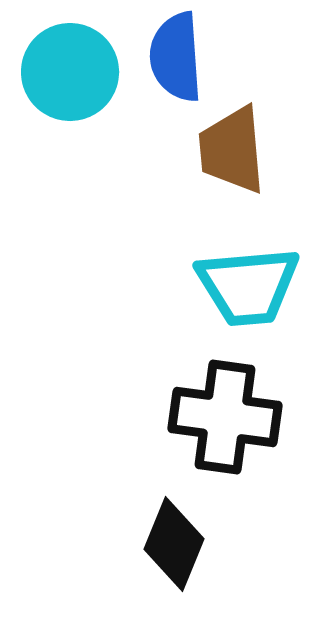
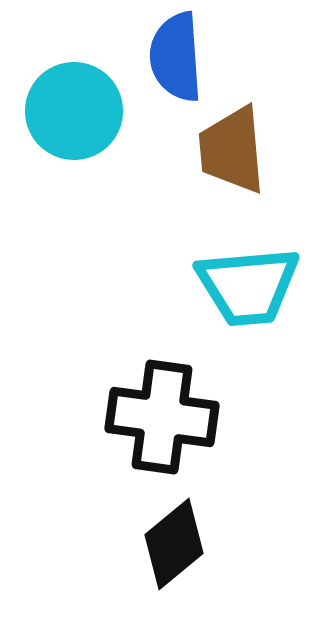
cyan circle: moved 4 px right, 39 px down
black cross: moved 63 px left
black diamond: rotated 28 degrees clockwise
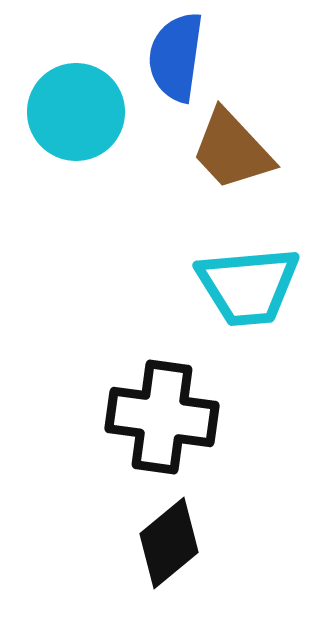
blue semicircle: rotated 12 degrees clockwise
cyan circle: moved 2 px right, 1 px down
brown trapezoid: rotated 38 degrees counterclockwise
black diamond: moved 5 px left, 1 px up
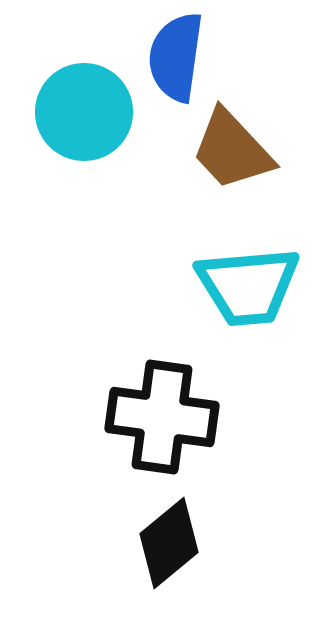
cyan circle: moved 8 px right
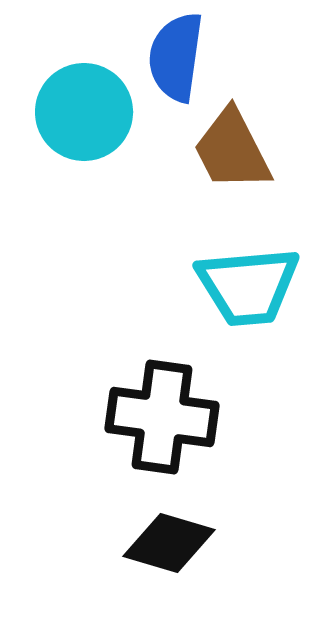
brown trapezoid: rotated 16 degrees clockwise
black diamond: rotated 56 degrees clockwise
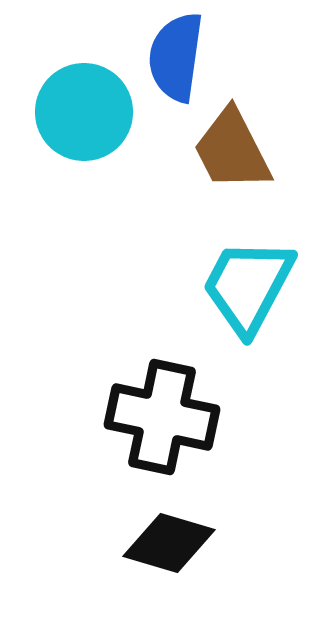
cyan trapezoid: rotated 123 degrees clockwise
black cross: rotated 4 degrees clockwise
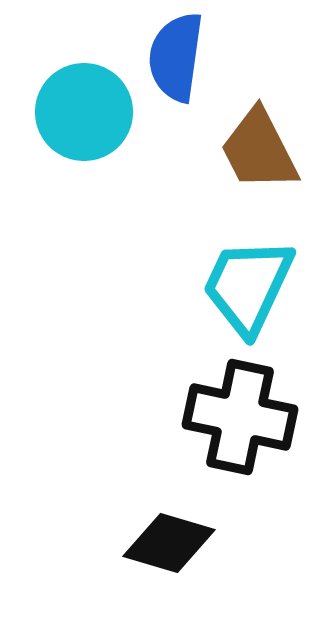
brown trapezoid: moved 27 px right
cyan trapezoid: rotated 3 degrees counterclockwise
black cross: moved 78 px right
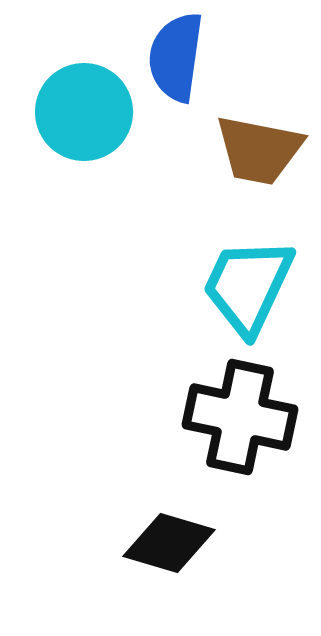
brown trapezoid: rotated 52 degrees counterclockwise
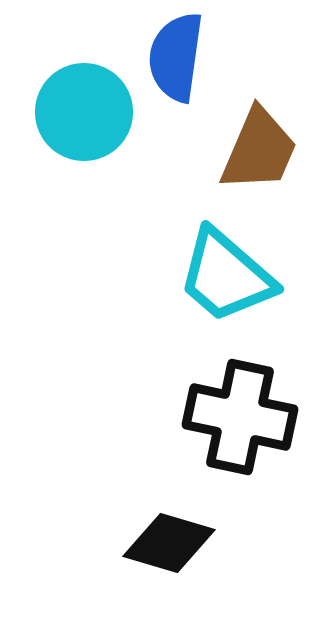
brown trapezoid: rotated 78 degrees counterclockwise
cyan trapezoid: moved 22 px left, 10 px up; rotated 74 degrees counterclockwise
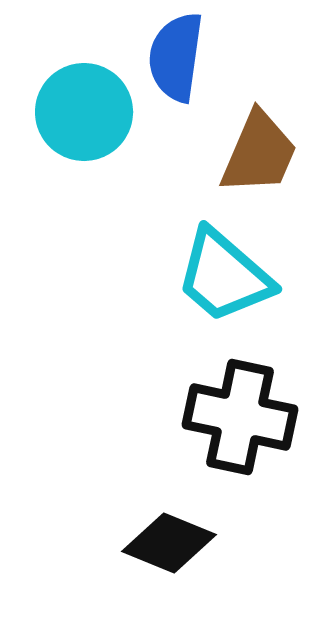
brown trapezoid: moved 3 px down
cyan trapezoid: moved 2 px left
black diamond: rotated 6 degrees clockwise
